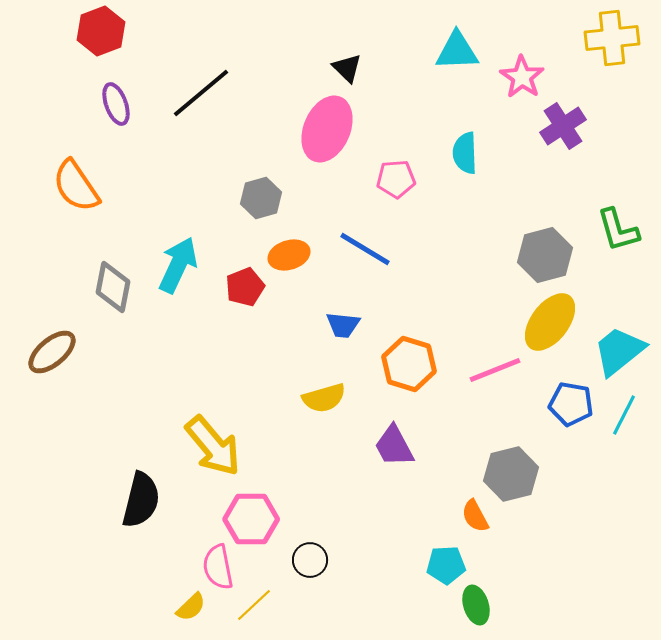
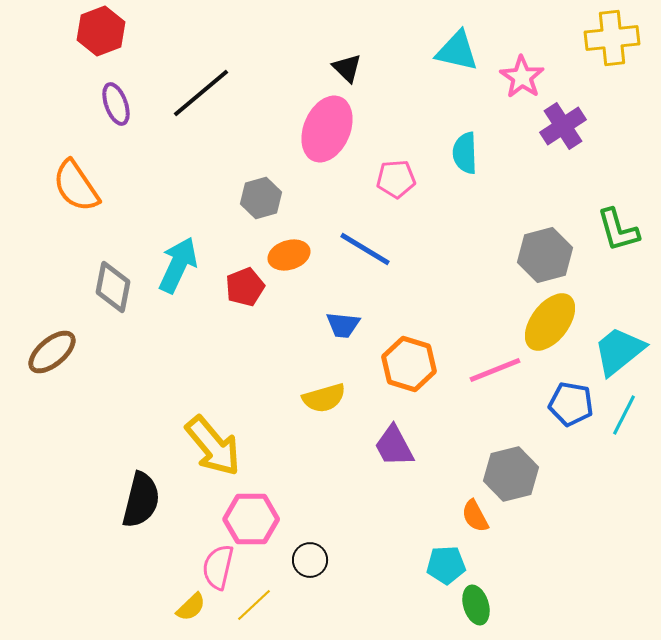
cyan triangle at (457, 51): rotated 15 degrees clockwise
pink semicircle at (218, 567): rotated 24 degrees clockwise
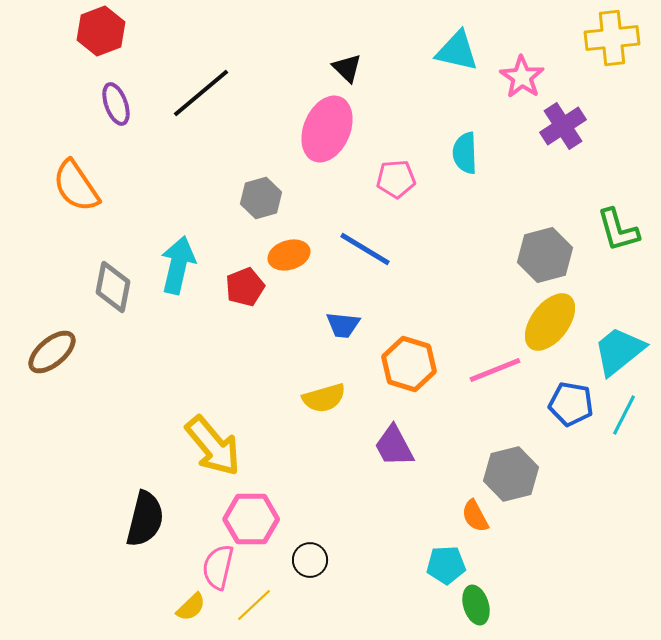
cyan arrow at (178, 265): rotated 12 degrees counterclockwise
black semicircle at (141, 500): moved 4 px right, 19 px down
